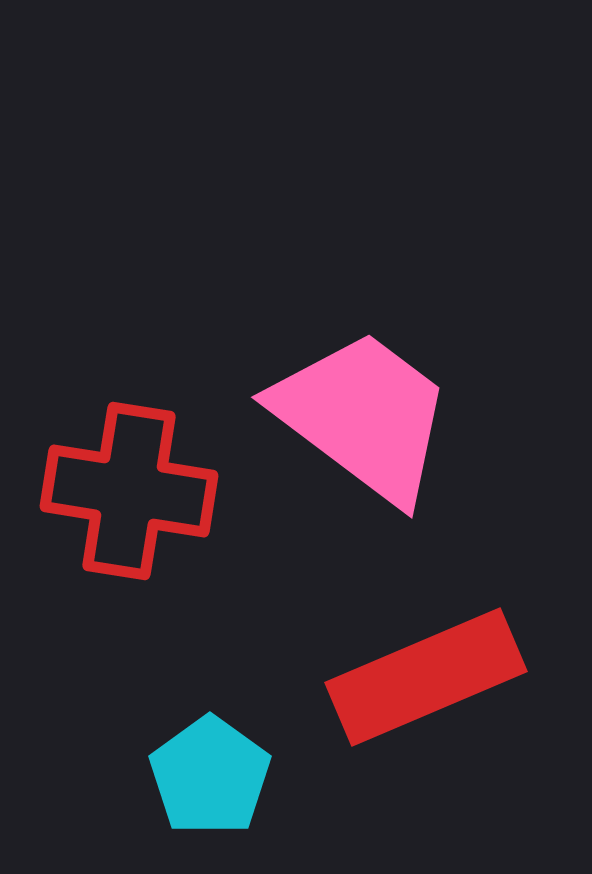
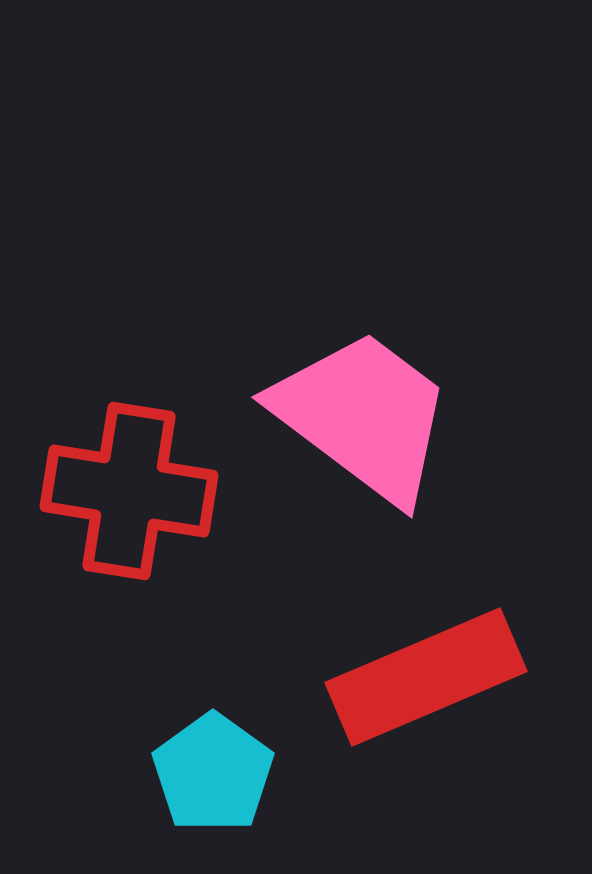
cyan pentagon: moved 3 px right, 3 px up
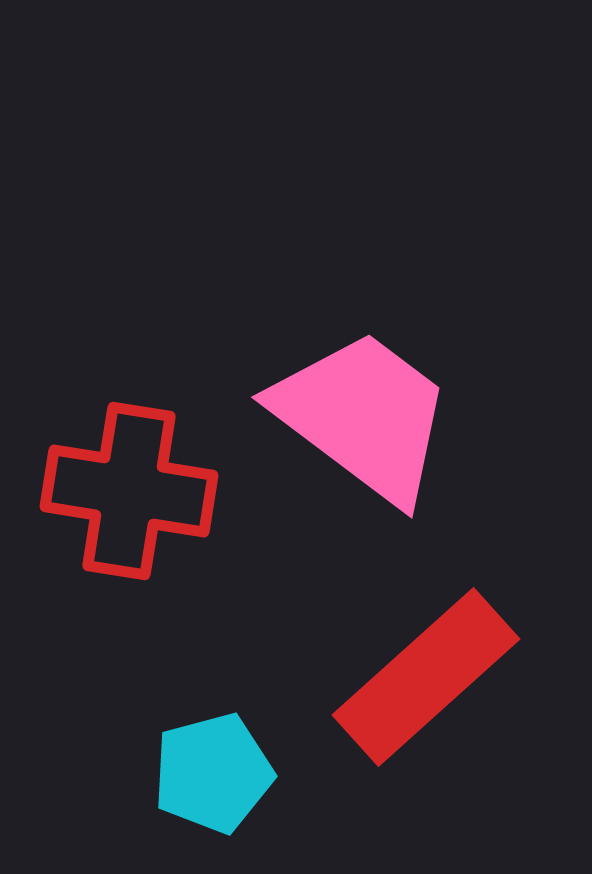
red rectangle: rotated 19 degrees counterclockwise
cyan pentagon: rotated 21 degrees clockwise
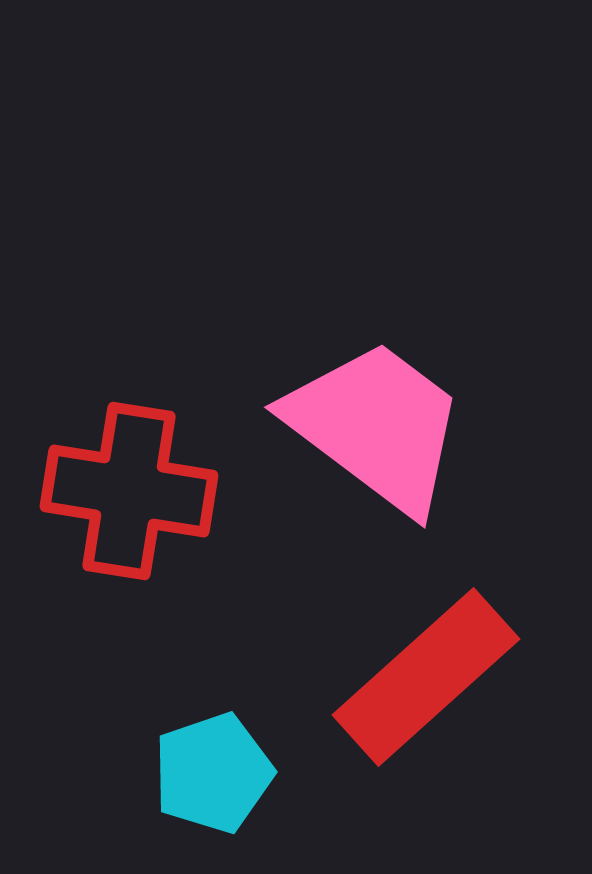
pink trapezoid: moved 13 px right, 10 px down
cyan pentagon: rotated 4 degrees counterclockwise
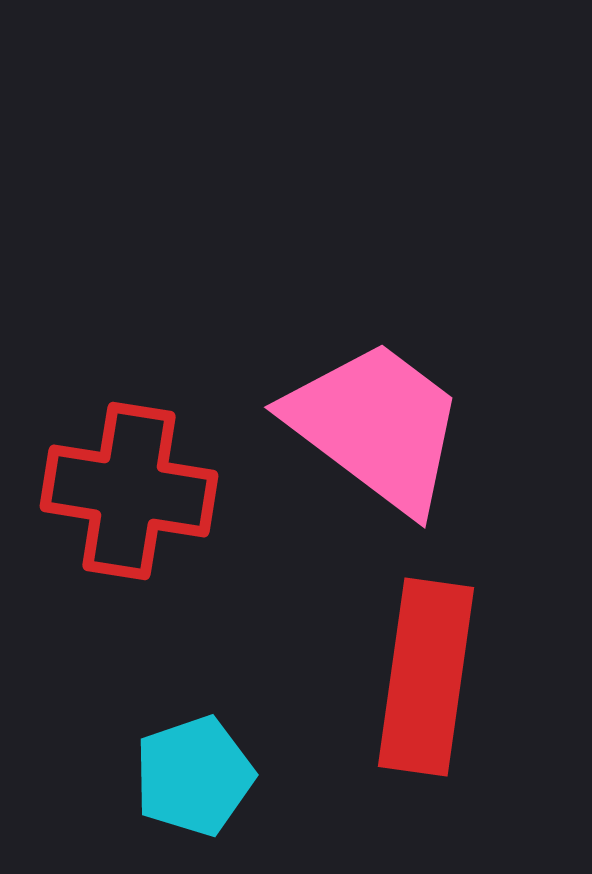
red rectangle: rotated 40 degrees counterclockwise
cyan pentagon: moved 19 px left, 3 px down
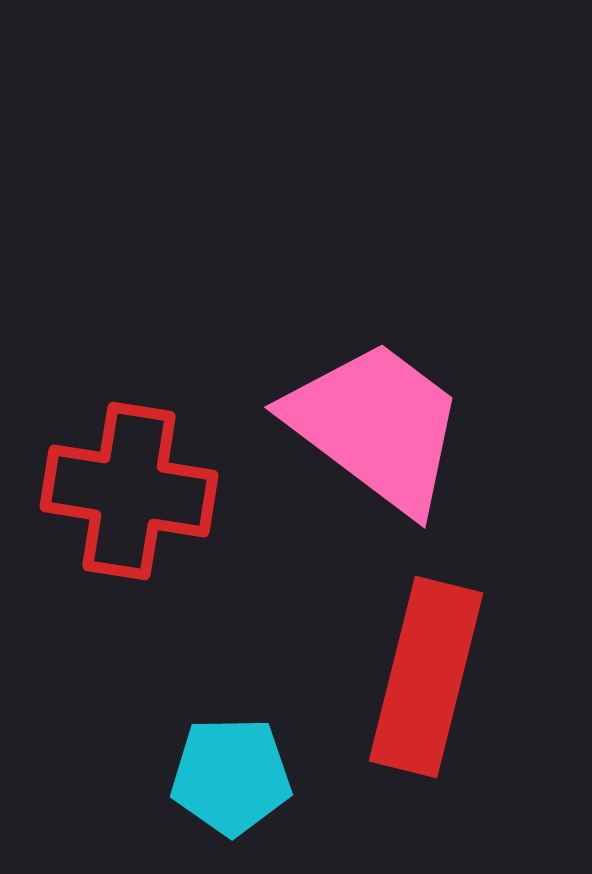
red rectangle: rotated 6 degrees clockwise
cyan pentagon: moved 37 px right; rotated 18 degrees clockwise
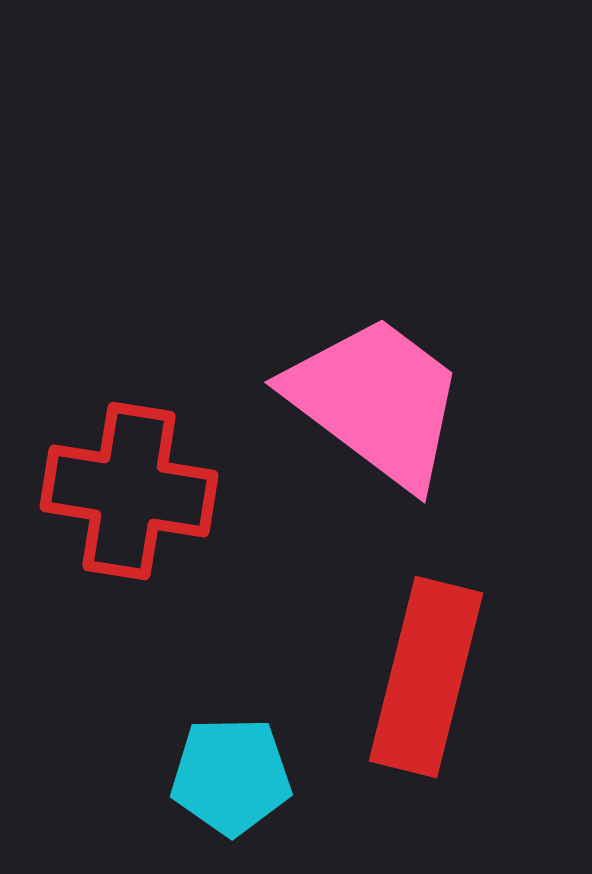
pink trapezoid: moved 25 px up
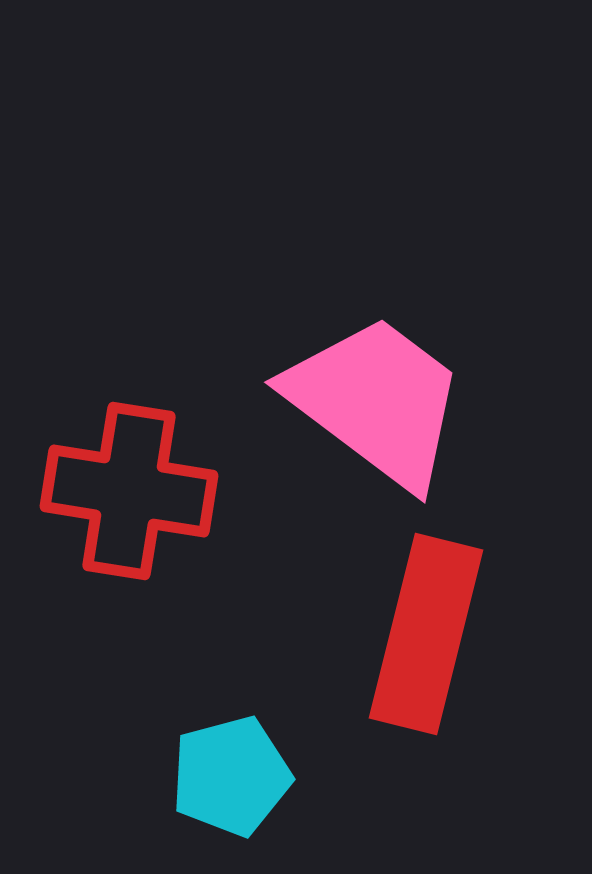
red rectangle: moved 43 px up
cyan pentagon: rotated 14 degrees counterclockwise
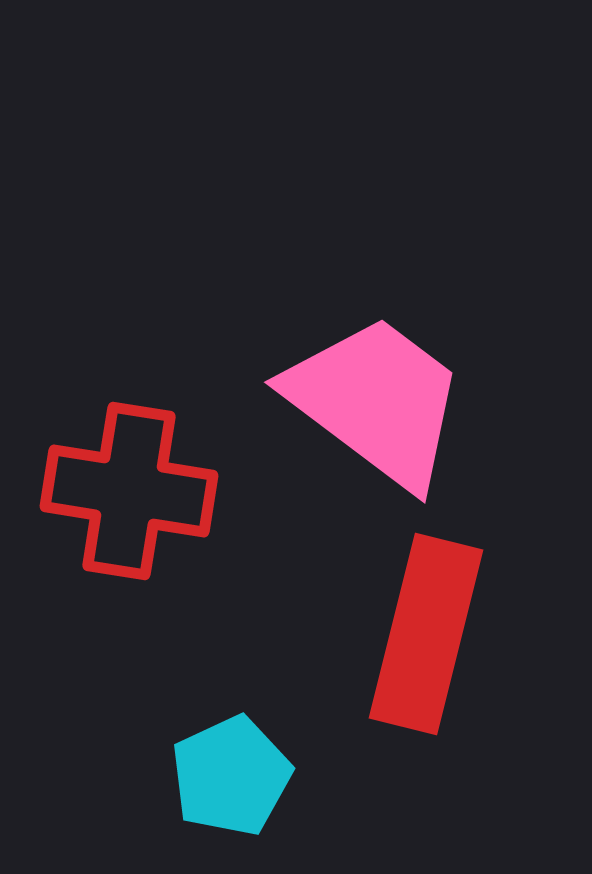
cyan pentagon: rotated 10 degrees counterclockwise
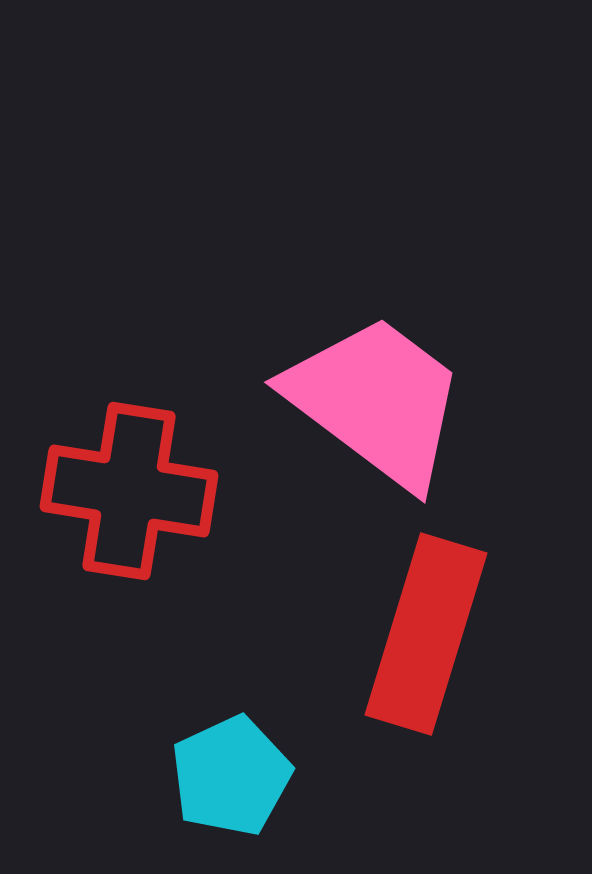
red rectangle: rotated 3 degrees clockwise
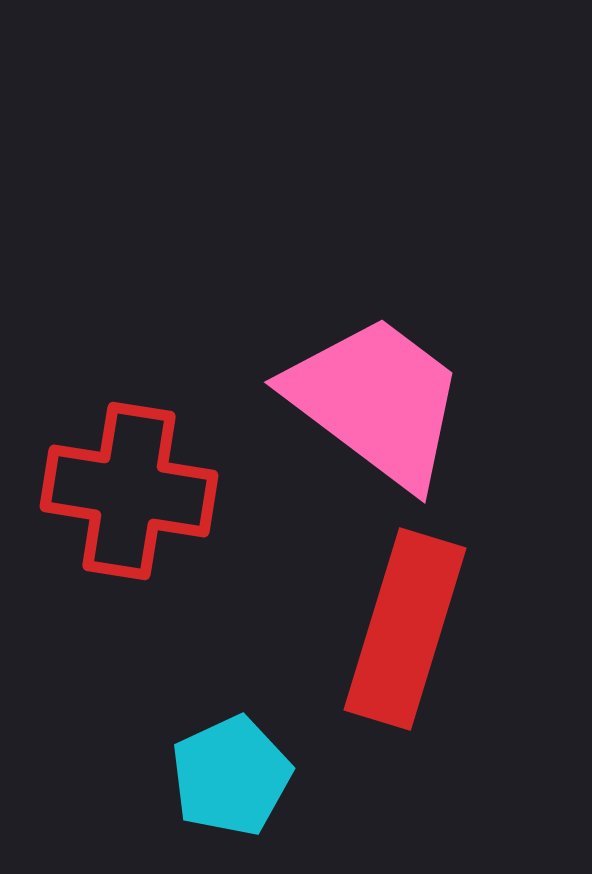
red rectangle: moved 21 px left, 5 px up
